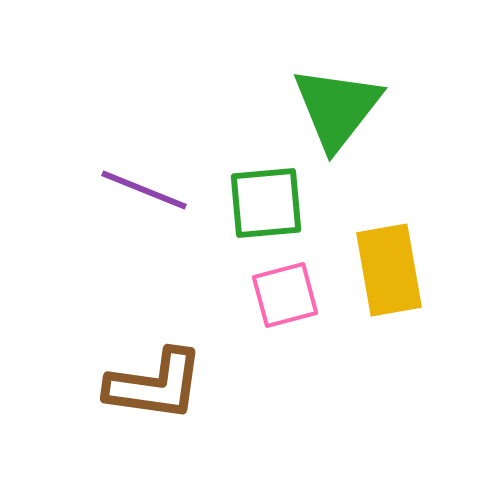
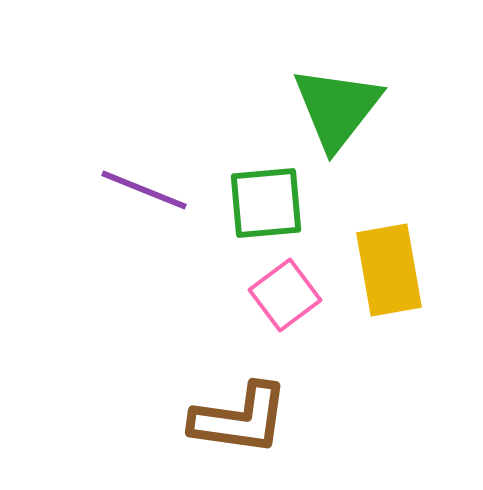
pink square: rotated 22 degrees counterclockwise
brown L-shape: moved 85 px right, 34 px down
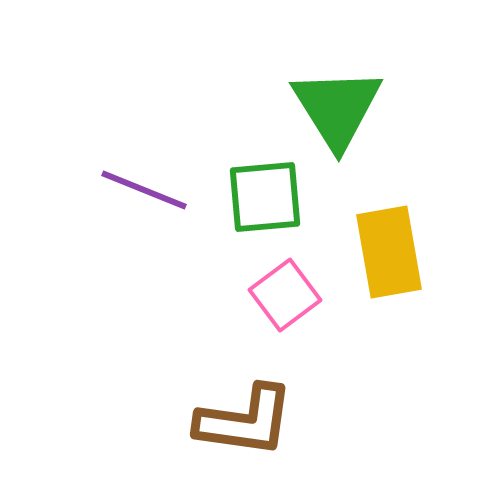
green triangle: rotated 10 degrees counterclockwise
green square: moved 1 px left, 6 px up
yellow rectangle: moved 18 px up
brown L-shape: moved 5 px right, 2 px down
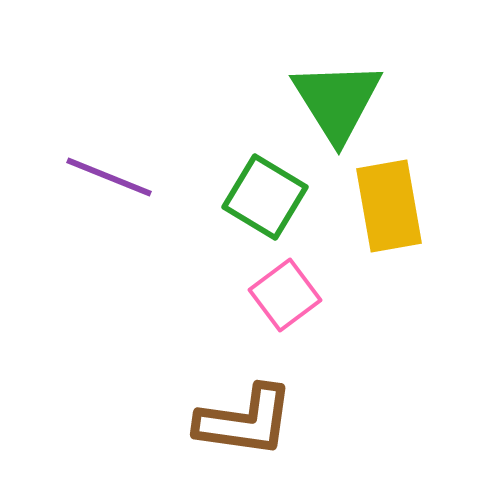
green triangle: moved 7 px up
purple line: moved 35 px left, 13 px up
green square: rotated 36 degrees clockwise
yellow rectangle: moved 46 px up
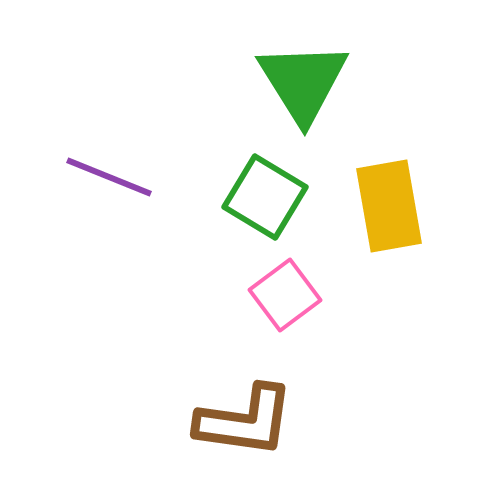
green triangle: moved 34 px left, 19 px up
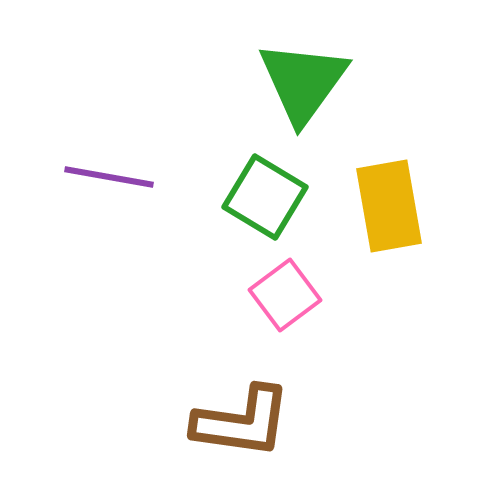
green triangle: rotated 8 degrees clockwise
purple line: rotated 12 degrees counterclockwise
brown L-shape: moved 3 px left, 1 px down
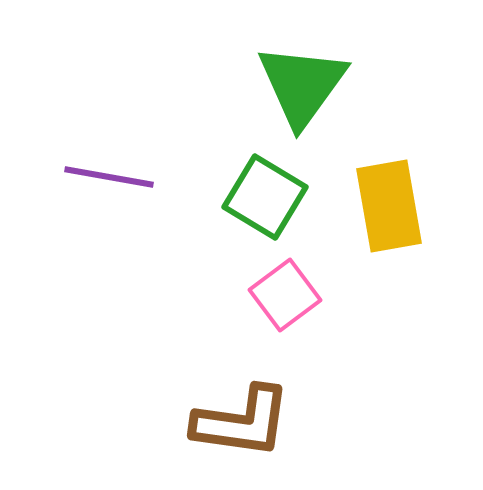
green triangle: moved 1 px left, 3 px down
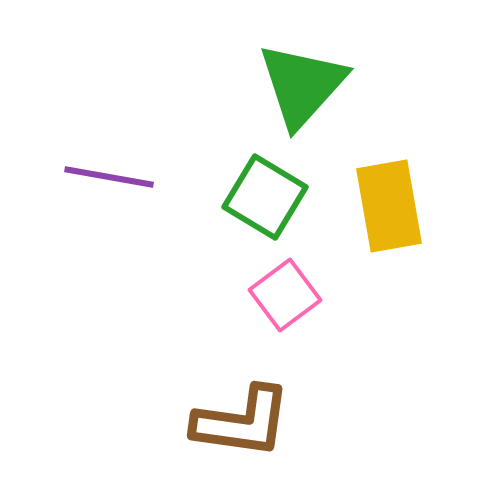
green triangle: rotated 6 degrees clockwise
